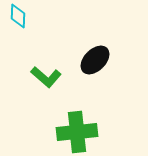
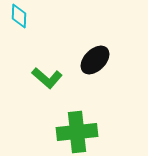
cyan diamond: moved 1 px right
green L-shape: moved 1 px right, 1 px down
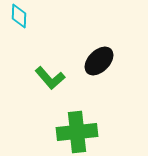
black ellipse: moved 4 px right, 1 px down
green L-shape: moved 3 px right; rotated 8 degrees clockwise
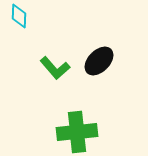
green L-shape: moved 5 px right, 10 px up
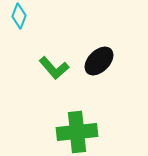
cyan diamond: rotated 20 degrees clockwise
green L-shape: moved 1 px left
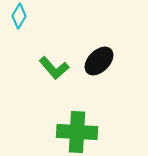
cyan diamond: rotated 10 degrees clockwise
green cross: rotated 9 degrees clockwise
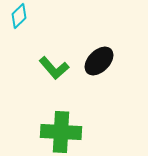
cyan diamond: rotated 15 degrees clockwise
green cross: moved 16 px left
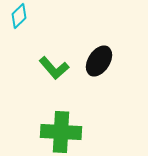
black ellipse: rotated 12 degrees counterclockwise
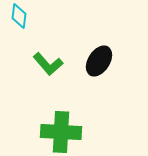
cyan diamond: rotated 40 degrees counterclockwise
green L-shape: moved 6 px left, 4 px up
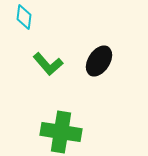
cyan diamond: moved 5 px right, 1 px down
green cross: rotated 6 degrees clockwise
